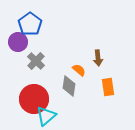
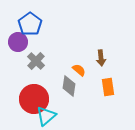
brown arrow: moved 3 px right
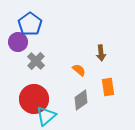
brown arrow: moved 5 px up
gray diamond: moved 12 px right, 14 px down; rotated 45 degrees clockwise
